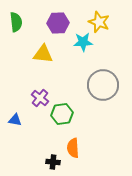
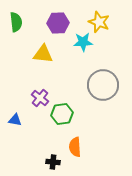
orange semicircle: moved 2 px right, 1 px up
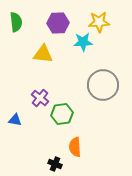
yellow star: rotated 25 degrees counterclockwise
black cross: moved 2 px right, 2 px down; rotated 16 degrees clockwise
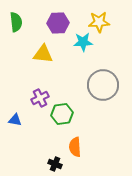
purple cross: rotated 24 degrees clockwise
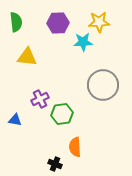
yellow triangle: moved 16 px left, 3 px down
purple cross: moved 1 px down
